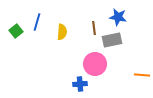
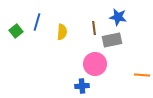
blue cross: moved 2 px right, 2 px down
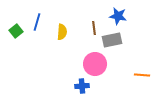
blue star: moved 1 px up
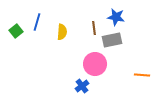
blue star: moved 2 px left, 1 px down
blue cross: rotated 32 degrees counterclockwise
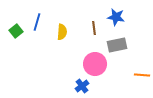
gray rectangle: moved 5 px right, 5 px down
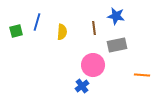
blue star: moved 1 px up
green square: rotated 24 degrees clockwise
pink circle: moved 2 px left, 1 px down
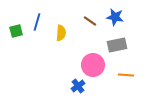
blue star: moved 1 px left, 1 px down
brown line: moved 4 px left, 7 px up; rotated 48 degrees counterclockwise
yellow semicircle: moved 1 px left, 1 px down
orange line: moved 16 px left
blue cross: moved 4 px left
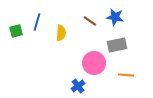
pink circle: moved 1 px right, 2 px up
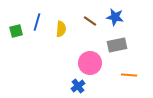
yellow semicircle: moved 4 px up
pink circle: moved 4 px left
orange line: moved 3 px right
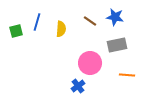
orange line: moved 2 px left
